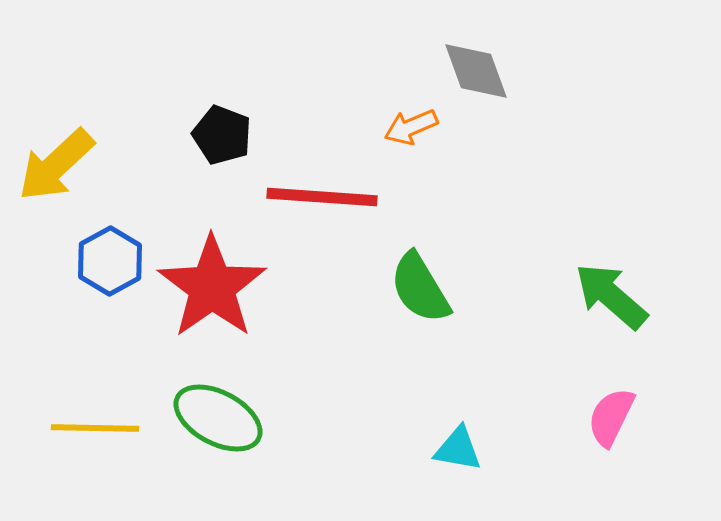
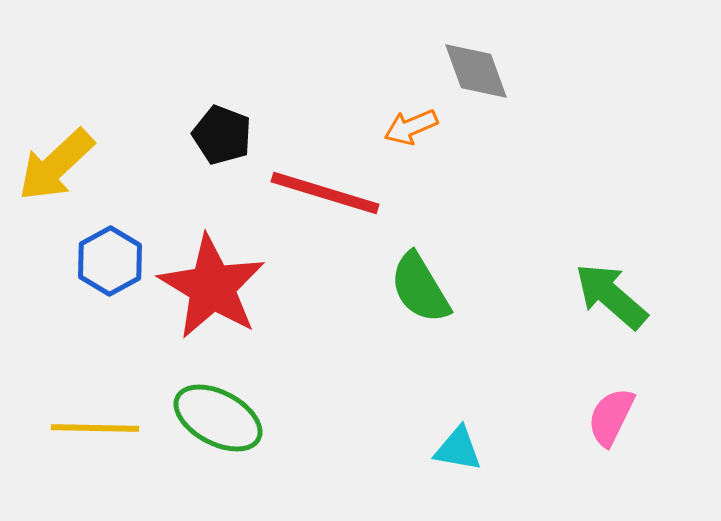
red line: moved 3 px right, 4 px up; rotated 13 degrees clockwise
red star: rotated 6 degrees counterclockwise
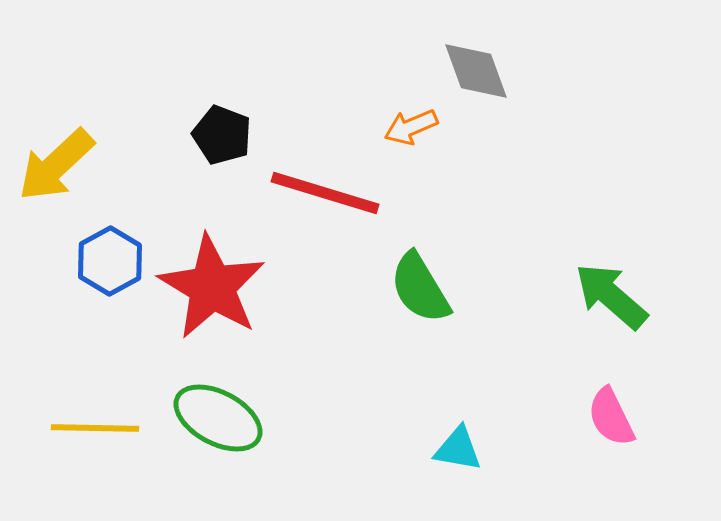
pink semicircle: rotated 52 degrees counterclockwise
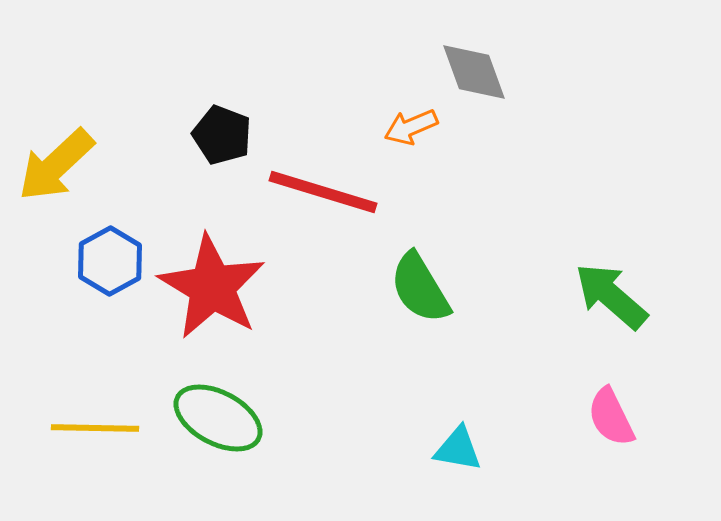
gray diamond: moved 2 px left, 1 px down
red line: moved 2 px left, 1 px up
